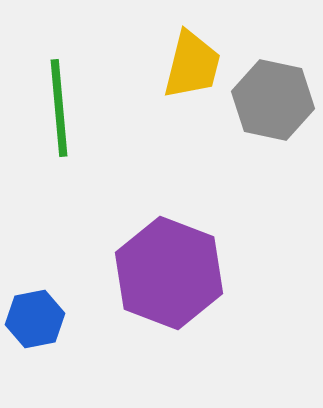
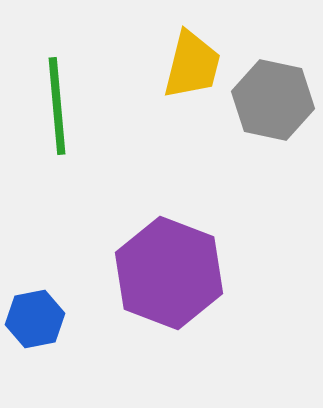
green line: moved 2 px left, 2 px up
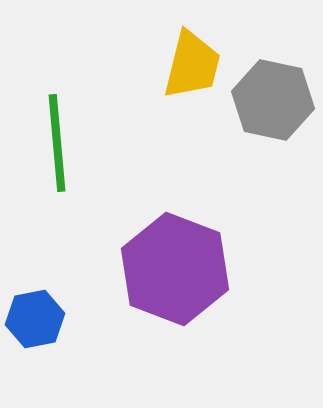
green line: moved 37 px down
purple hexagon: moved 6 px right, 4 px up
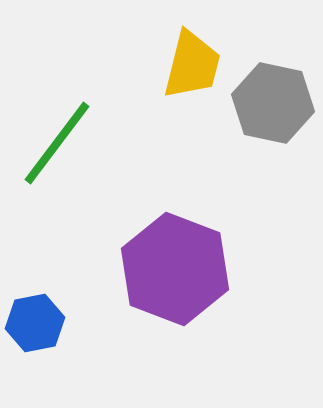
gray hexagon: moved 3 px down
green line: rotated 42 degrees clockwise
blue hexagon: moved 4 px down
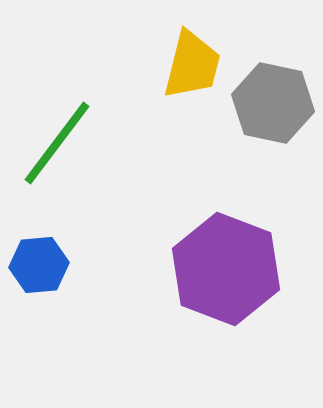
purple hexagon: moved 51 px right
blue hexagon: moved 4 px right, 58 px up; rotated 6 degrees clockwise
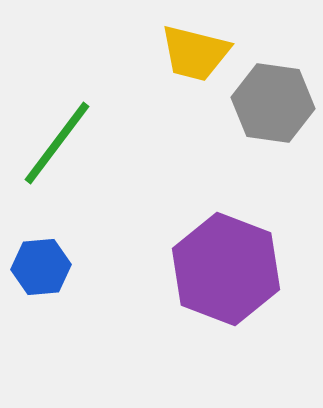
yellow trapezoid: moved 3 px right, 12 px up; rotated 90 degrees clockwise
gray hexagon: rotated 4 degrees counterclockwise
blue hexagon: moved 2 px right, 2 px down
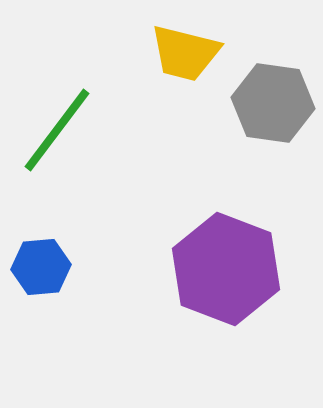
yellow trapezoid: moved 10 px left
green line: moved 13 px up
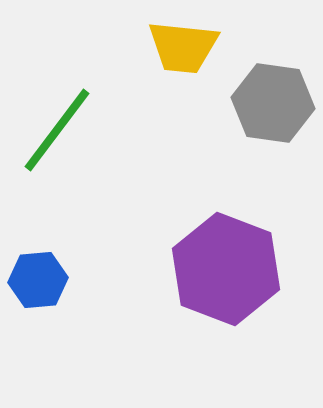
yellow trapezoid: moved 2 px left, 6 px up; rotated 8 degrees counterclockwise
blue hexagon: moved 3 px left, 13 px down
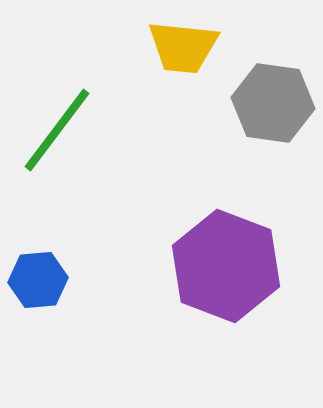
purple hexagon: moved 3 px up
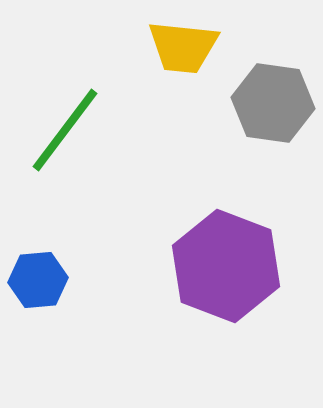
green line: moved 8 px right
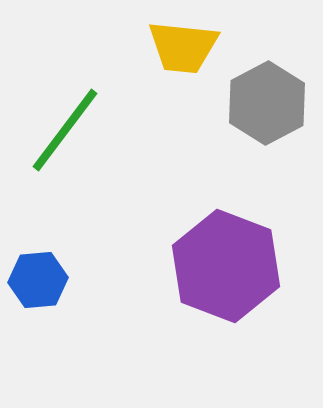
gray hexagon: moved 6 px left; rotated 24 degrees clockwise
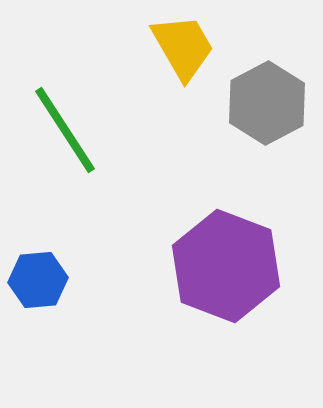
yellow trapezoid: rotated 126 degrees counterclockwise
green line: rotated 70 degrees counterclockwise
